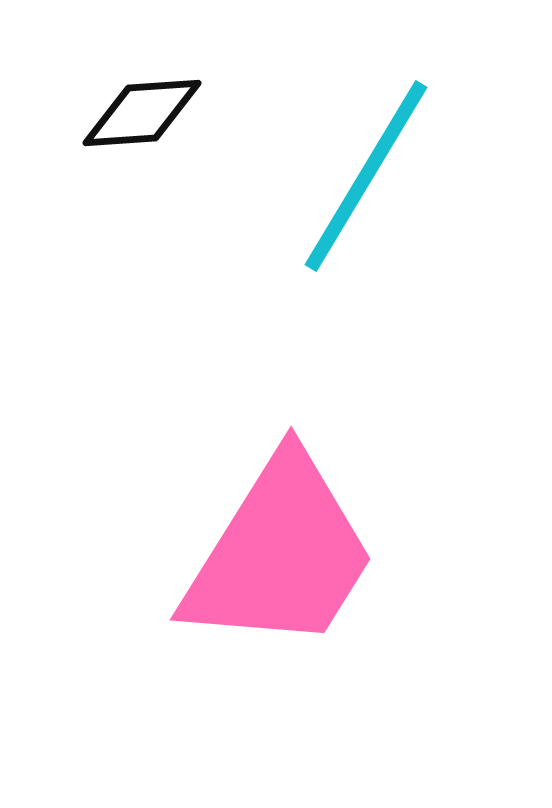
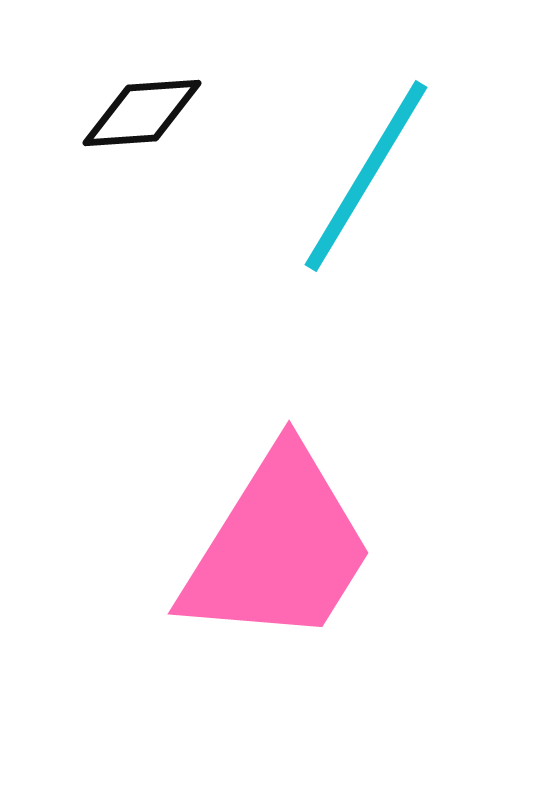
pink trapezoid: moved 2 px left, 6 px up
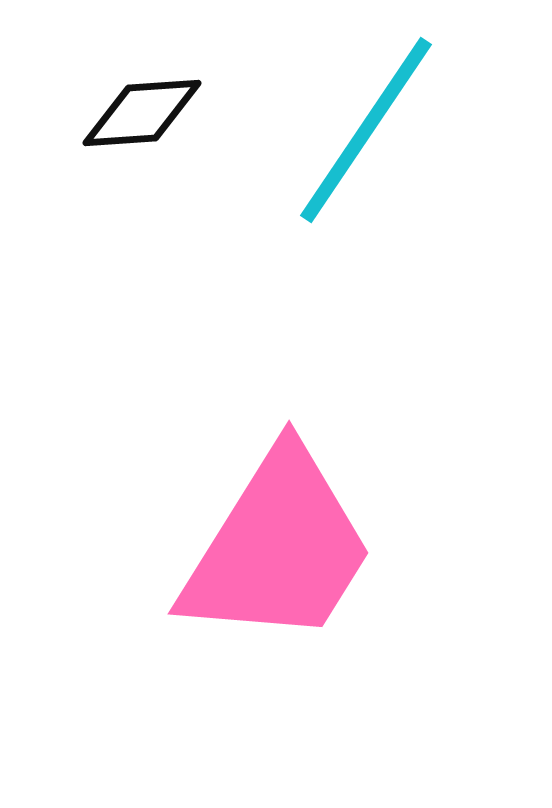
cyan line: moved 46 px up; rotated 3 degrees clockwise
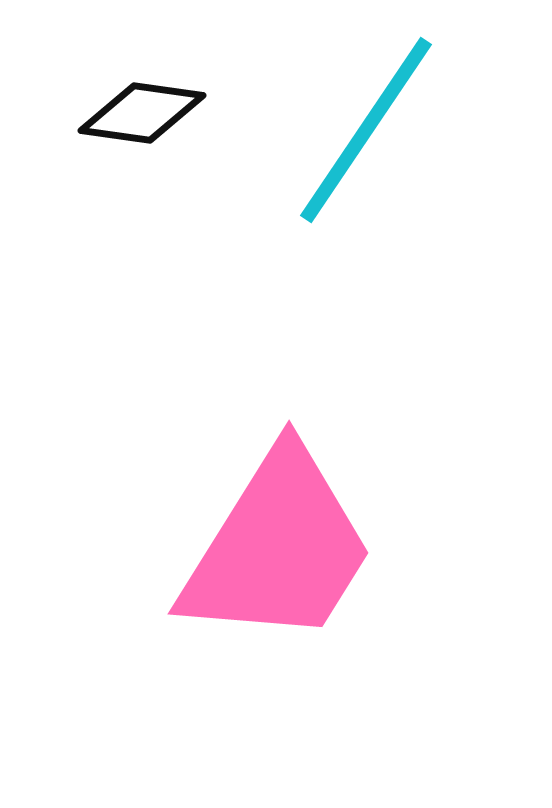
black diamond: rotated 12 degrees clockwise
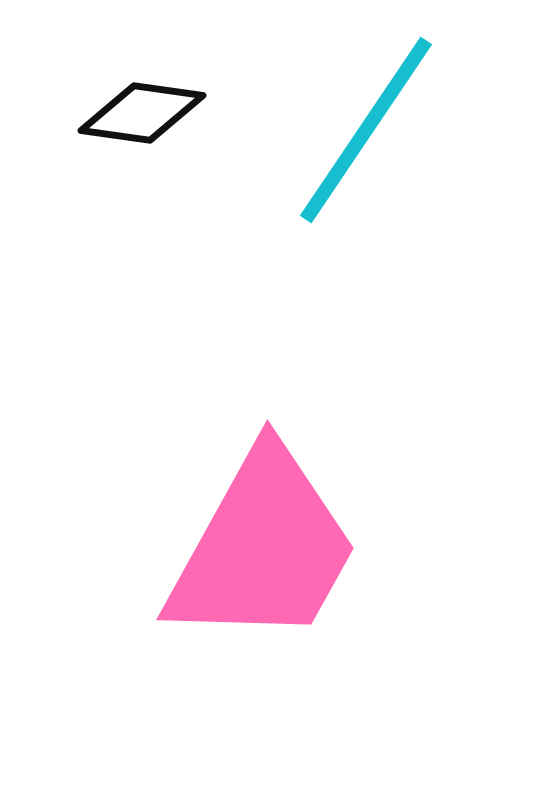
pink trapezoid: moved 15 px left; rotated 3 degrees counterclockwise
